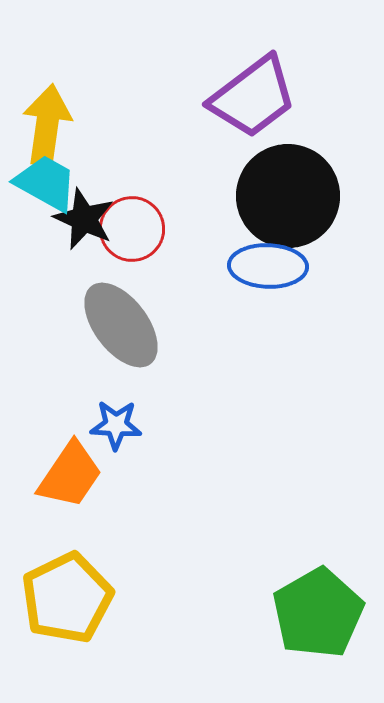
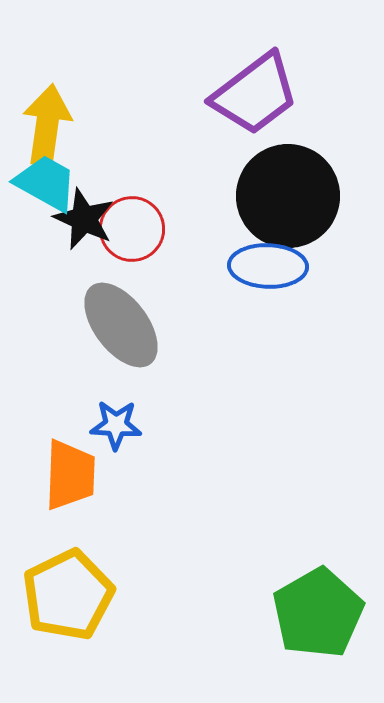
purple trapezoid: moved 2 px right, 3 px up
orange trapezoid: rotated 32 degrees counterclockwise
yellow pentagon: moved 1 px right, 3 px up
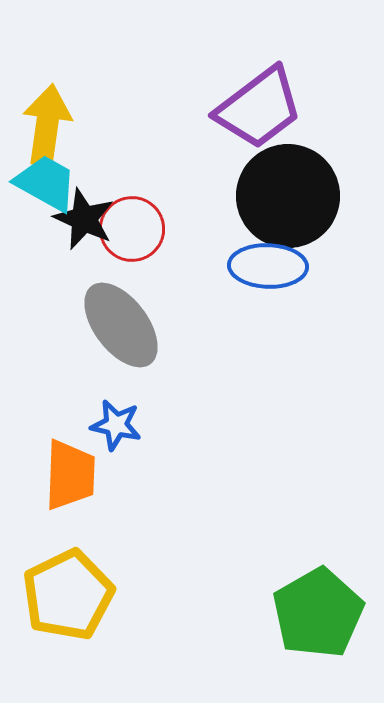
purple trapezoid: moved 4 px right, 14 px down
blue star: rotated 9 degrees clockwise
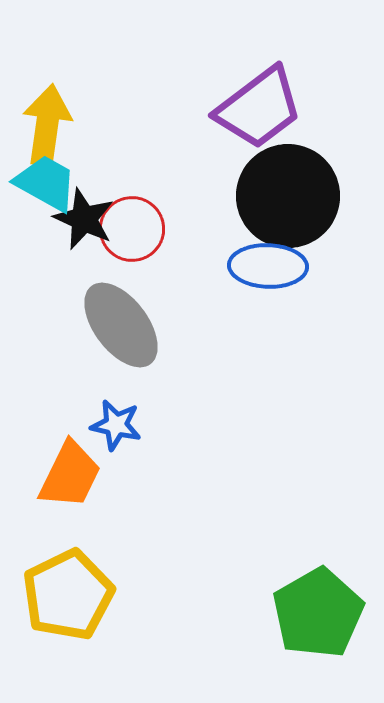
orange trapezoid: rotated 24 degrees clockwise
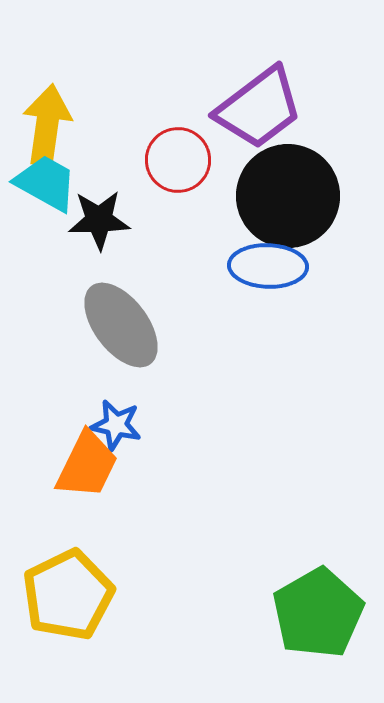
black star: moved 15 px right, 1 px down; rotated 26 degrees counterclockwise
red circle: moved 46 px right, 69 px up
orange trapezoid: moved 17 px right, 10 px up
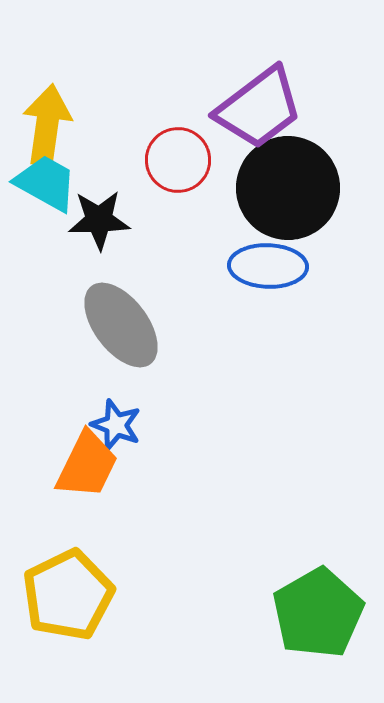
black circle: moved 8 px up
blue star: rotated 9 degrees clockwise
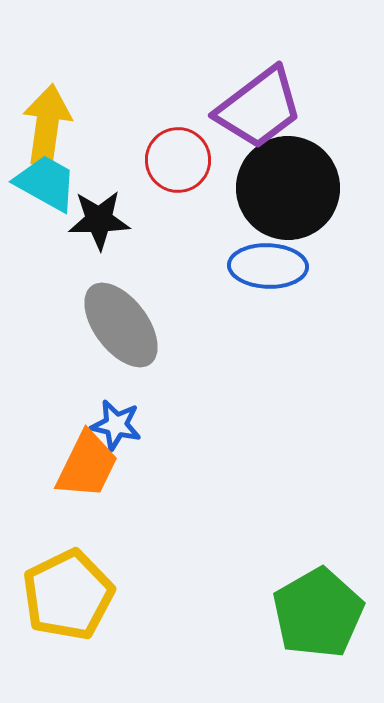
blue star: rotated 9 degrees counterclockwise
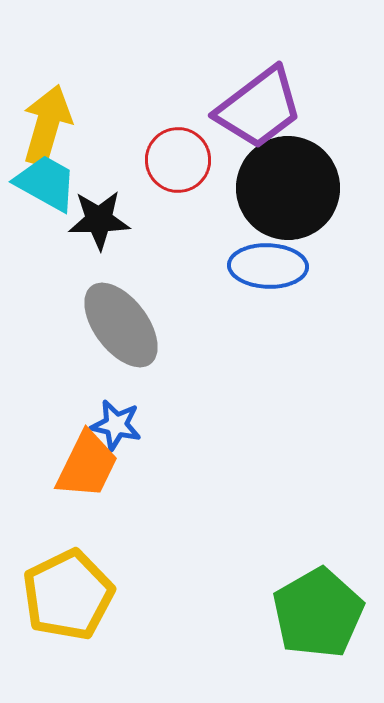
yellow arrow: rotated 8 degrees clockwise
